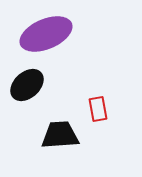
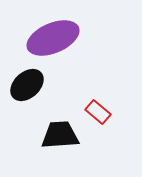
purple ellipse: moved 7 px right, 4 px down
red rectangle: moved 3 px down; rotated 40 degrees counterclockwise
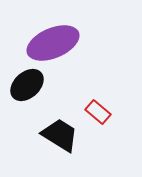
purple ellipse: moved 5 px down
black trapezoid: rotated 36 degrees clockwise
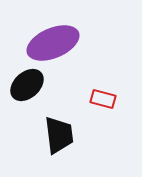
red rectangle: moved 5 px right, 13 px up; rotated 25 degrees counterclockwise
black trapezoid: moved 1 px left; rotated 51 degrees clockwise
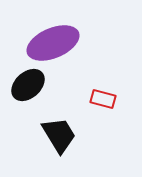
black ellipse: moved 1 px right
black trapezoid: rotated 24 degrees counterclockwise
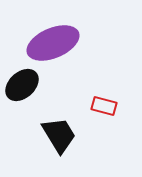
black ellipse: moved 6 px left
red rectangle: moved 1 px right, 7 px down
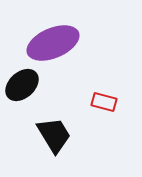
red rectangle: moved 4 px up
black trapezoid: moved 5 px left
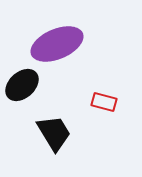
purple ellipse: moved 4 px right, 1 px down
black trapezoid: moved 2 px up
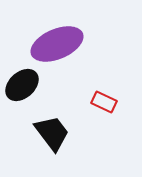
red rectangle: rotated 10 degrees clockwise
black trapezoid: moved 2 px left; rotated 6 degrees counterclockwise
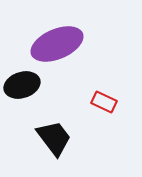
black ellipse: rotated 24 degrees clockwise
black trapezoid: moved 2 px right, 5 px down
